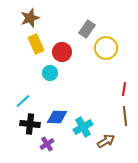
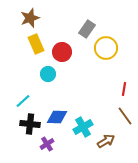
cyan circle: moved 2 px left, 1 px down
brown line: rotated 30 degrees counterclockwise
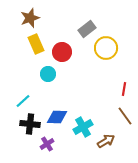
gray rectangle: rotated 18 degrees clockwise
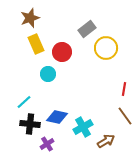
cyan line: moved 1 px right, 1 px down
blue diamond: rotated 10 degrees clockwise
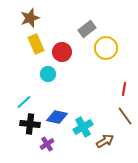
brown arrow: moved 1 px left
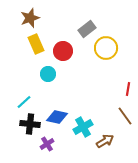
red circle: moved 1 px right, 1 px up
red line: moved 4 px right
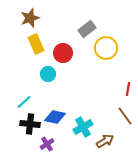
red circle: moved 2 px down
blue diamond: moved 2 px left
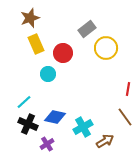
brown line: moved 1 px down
black cross: moved 2 px left; rotated 18 degrees clockwise
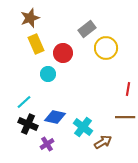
brown line: rotated 54 degrees counterclockwise
cyan cross: rotated 24 degrees counterclockwise
brown arrow: moved 2 px left, 1 px down
